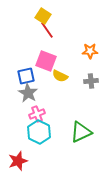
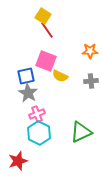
cyan hexagon: moved 1 px down
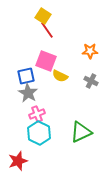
gray cross: rotated 32 degrees clockwise
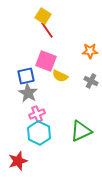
green triangle: moved 1 px up
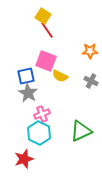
pink cross: moved 5 px right
red star: moved 6 px right, 2 px up
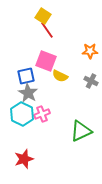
cyan hexagon: moved 17 px left, 19 px up
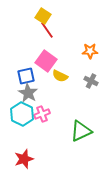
pink square: rotated 15 degrees clockwise
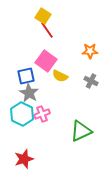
gray star: moved 1 px right
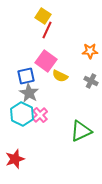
red line: rotated 60 degrees clockwise
pink cross: moved 2 px left, 1 px down; rotated 21 degrees counterclockwise
red star: moved 9 px left
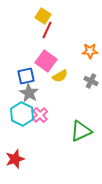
yellow semicircle: rotated 56 degrees counterclockwise
